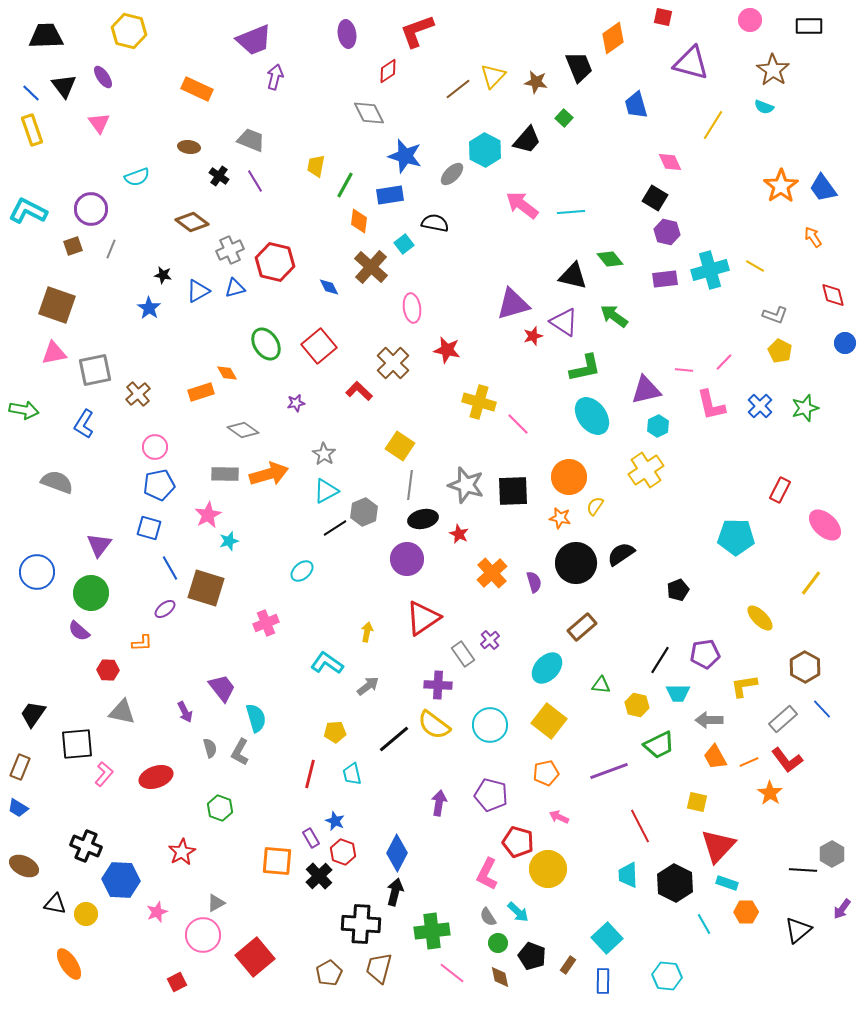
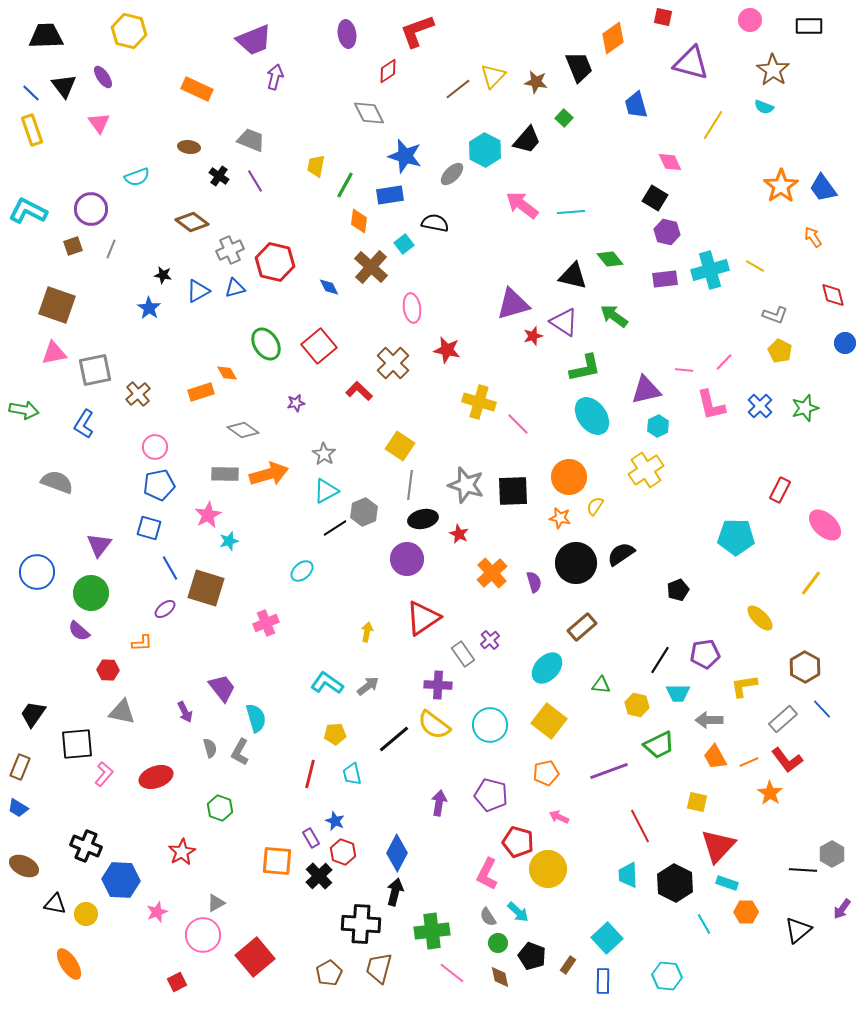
cyan L-shape at (327, 663): moved 20 px down
yellow pentagon at (335, 732): moved 2 px down
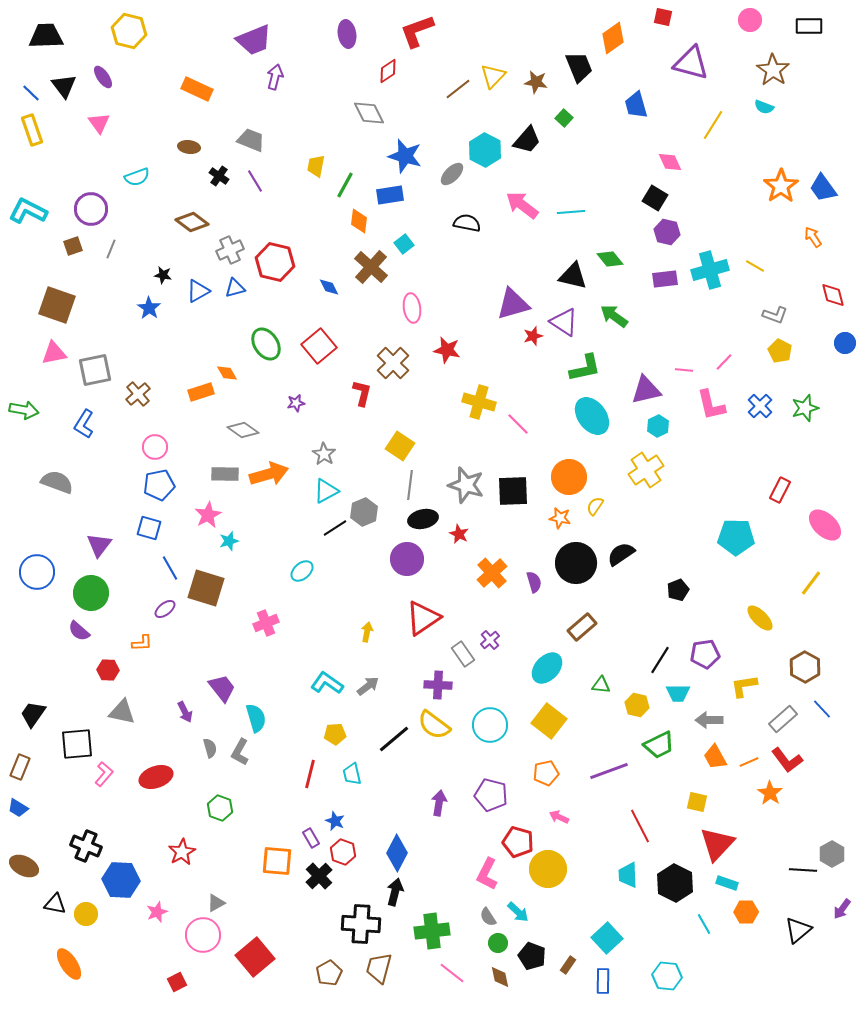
black semicircle at (435, 223): moved 32 px right
red L-shape at (359, 391): moved 3 px right, 2 px down; rotated 60 degrees clockwise
red triangle at (718, 846): moved 1 px left, 2 px up
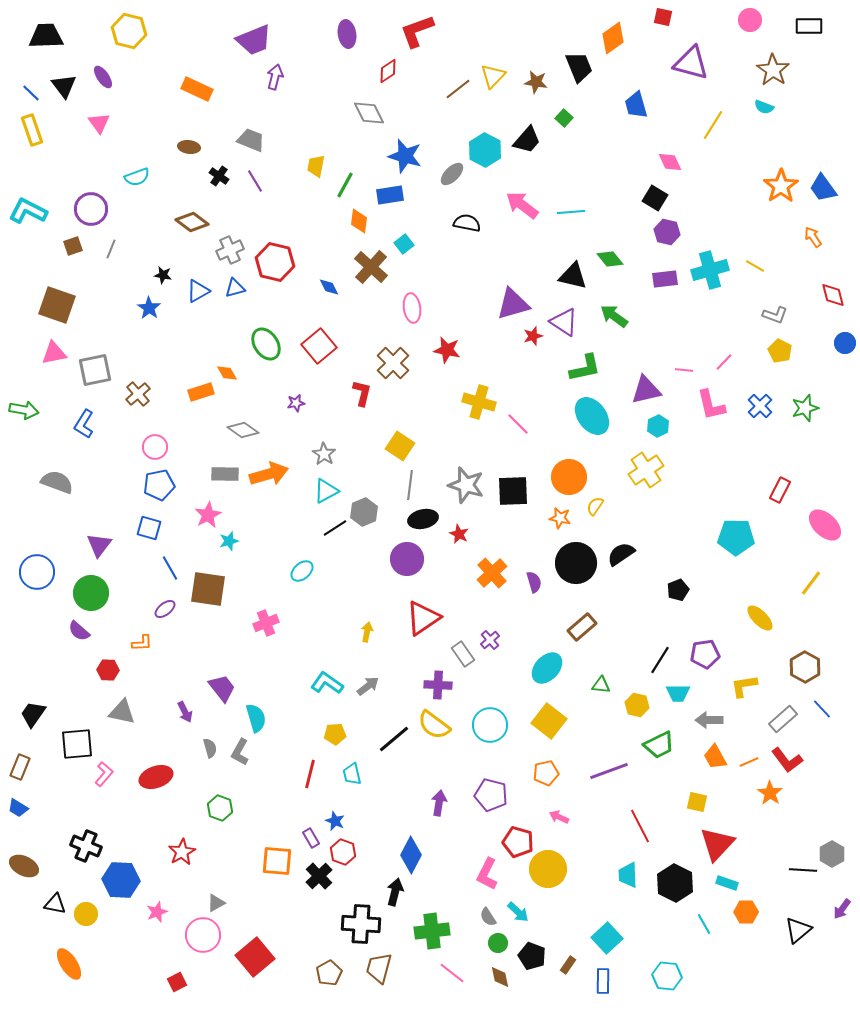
brown square at (206, 588): moved 2 px right, 1 px down; rotated 9 degrees counterclockwise
blue diamond at (397, 853): moved 14 px right, 2 px down
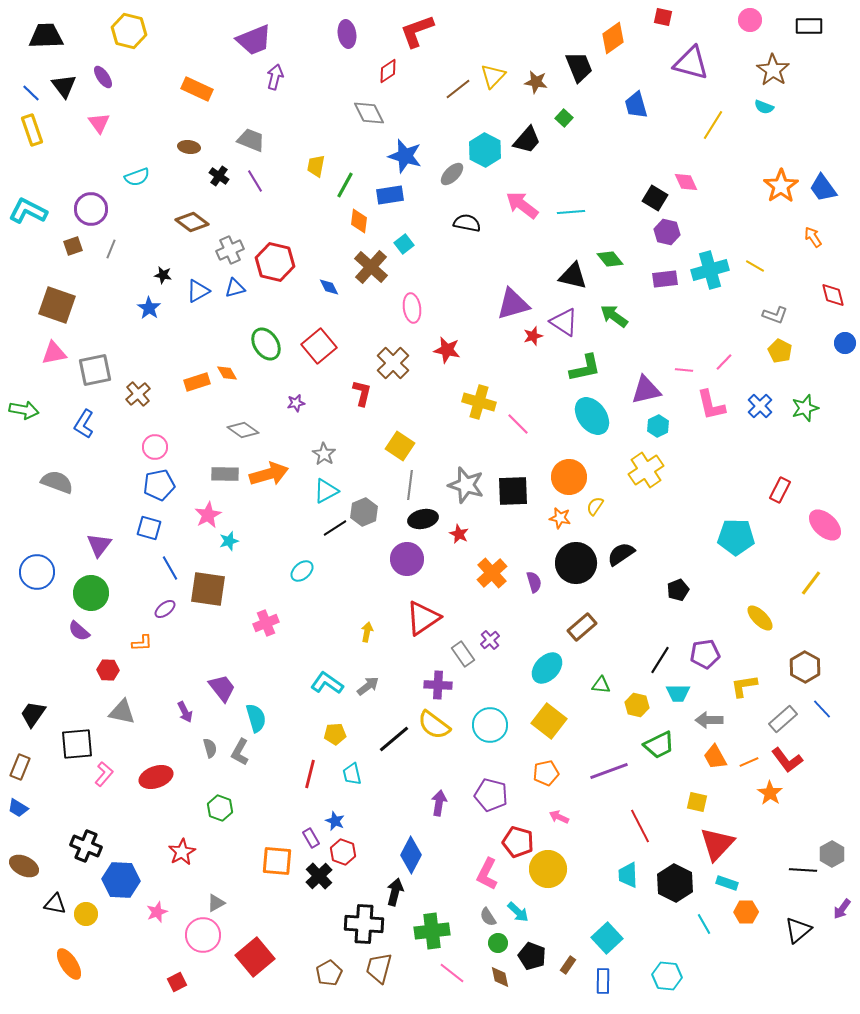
pink diamond at (670, 162): moved 16 px right, 20 px down
orange rectangle at (201, 392): moved 4 px left, 10 px up
black cross at (361, 924): moved 3 px right
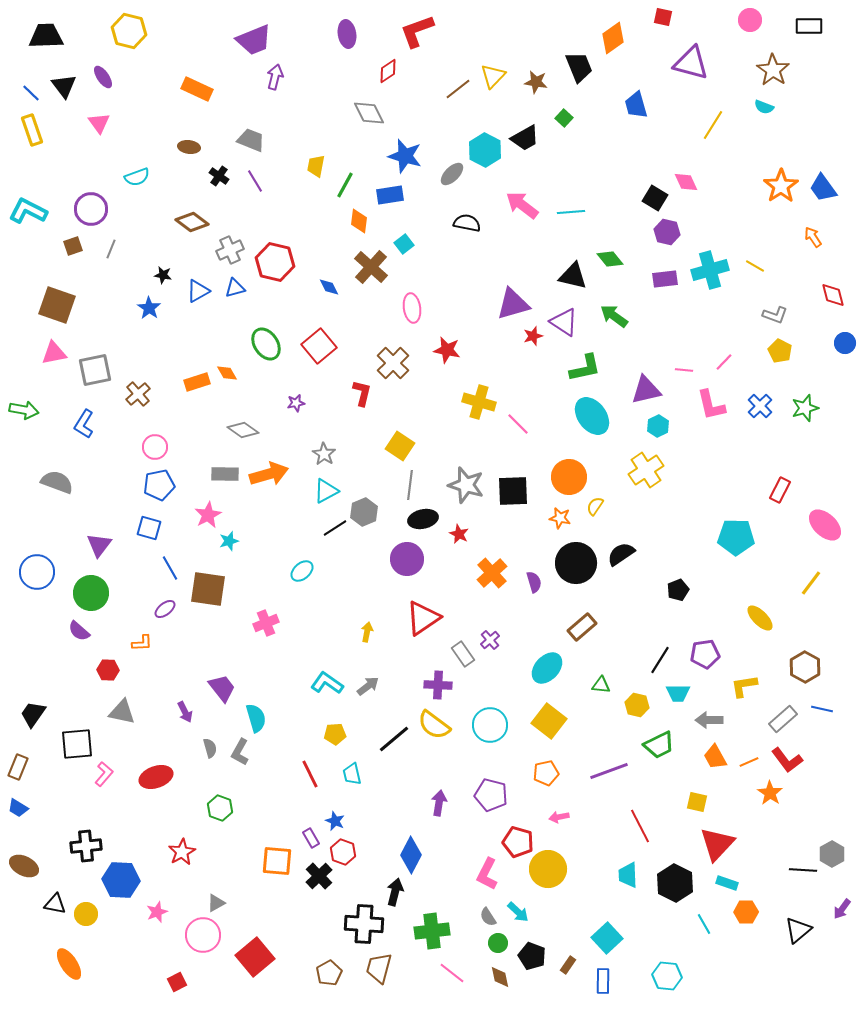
black trapezoid at (527, 140): moved 2 px left, 2 px up; rotated 20 degrees clockwise
blue line at (822, 709): rotated 35 degrees counterclockwise
brown rectangle at (20, 767): moved 2 px left
red line at (310, 774): rotated 40 degrees counterclockwise
pink arrow at (559, 817): rotated 36 degrees counterclockwise
black cross at (86, 846): rotated 28 degrees counterclockwise
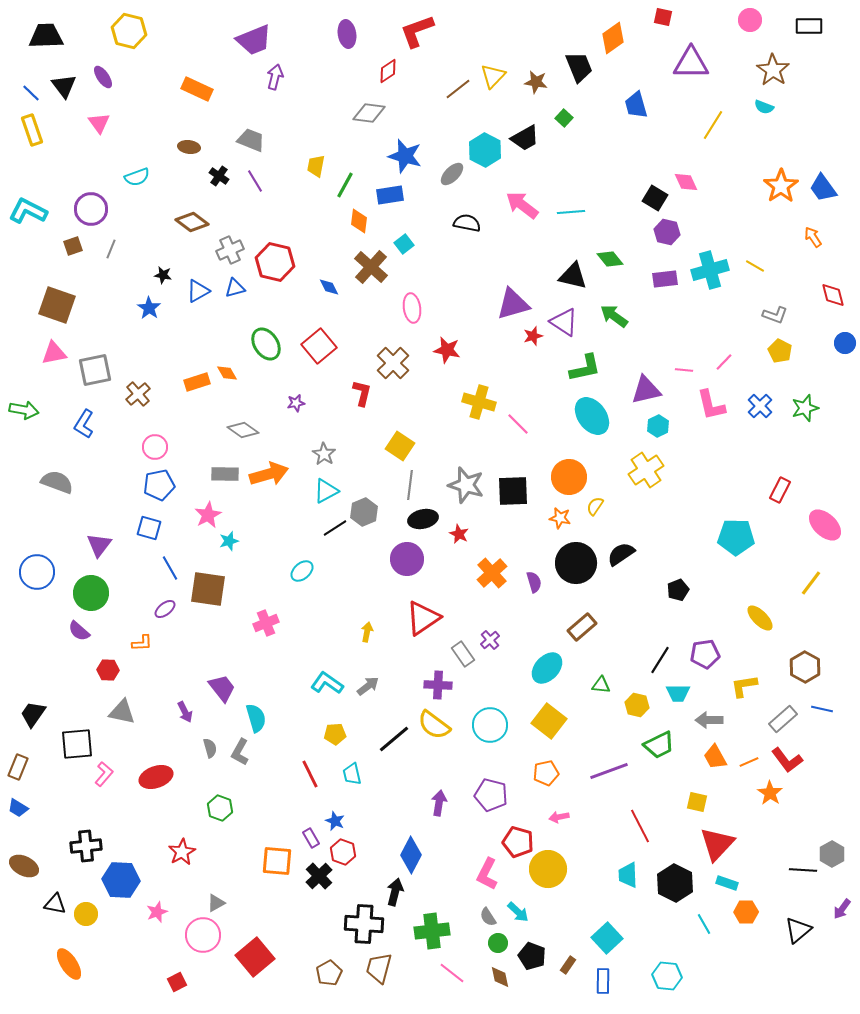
purple triangle at (691, 63): rotated 15 degrees counterclockwise
gray diamond at (369, 113): rotated 56 degrees counterclockwise
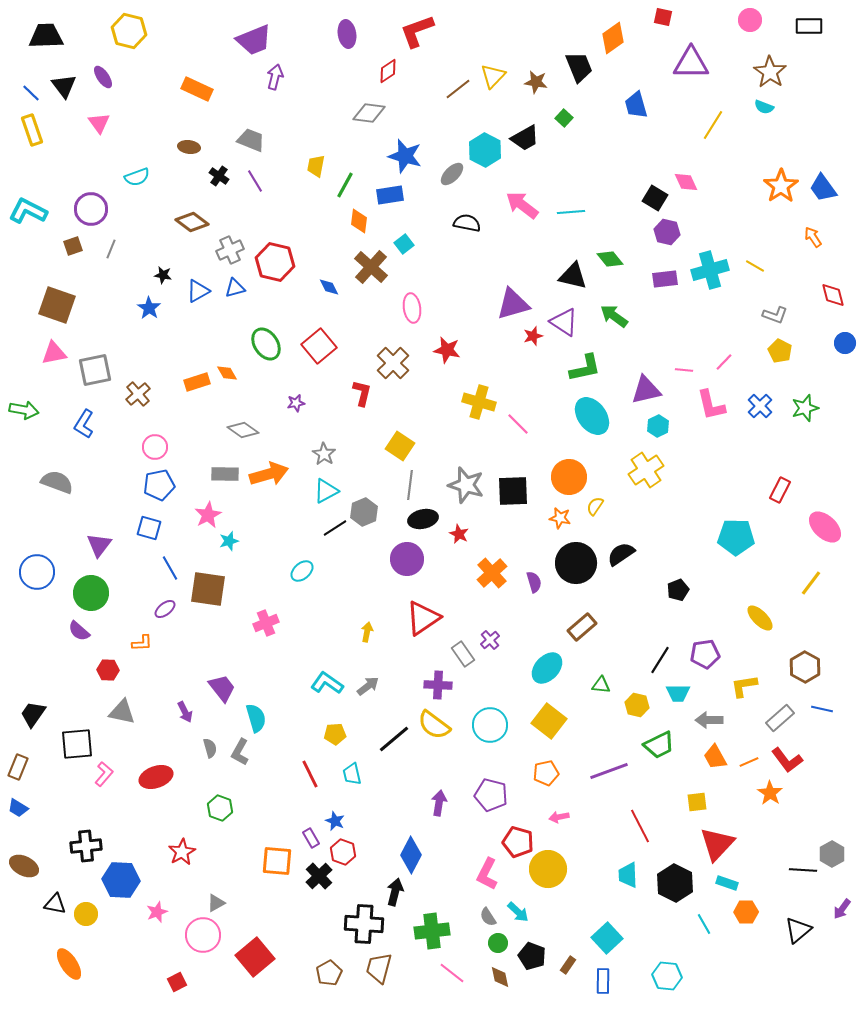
brown star at (773, 70): moved 3 px left, 2 px down
pink ellipse at (825, 525): moved 2 px down
gray rectangle at (783, 719): moved 3 px left, 1 px up
yellow square at (697, 802): rotated 20 degrees counterclockwise
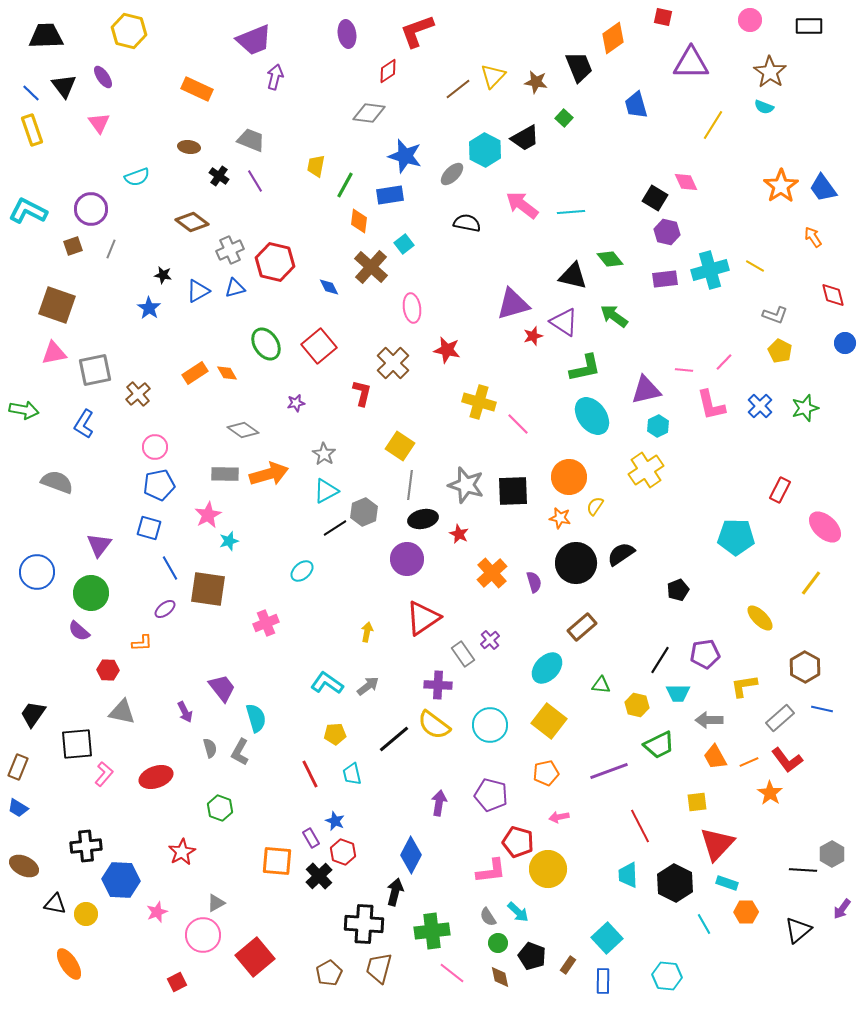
orange rectangle at (197, 382): moved 2 px left, 9 px up; rotated 15 degrees counterclockwise
pink L-shape at (487, 874): moved 4 px right, 3 px up; rotated 124 degrees counterclockwise
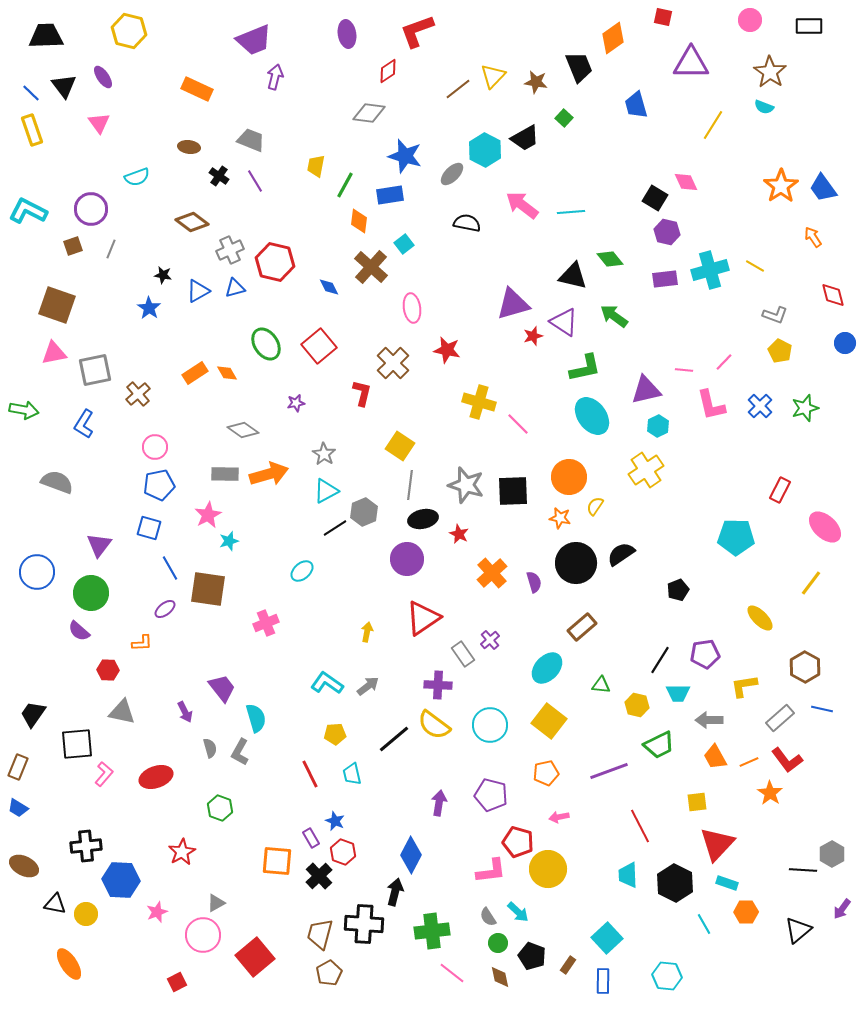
brown trapezoid at (379, 968): moved 59 px left, 34 px up
